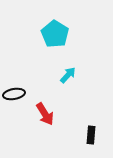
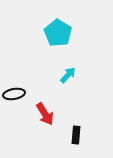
cyan pentagon: moved 3 px right, 1 px up
black rectangle: moved 15 px left
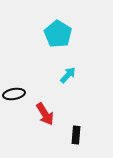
cyan pentagon: moved 1 px down
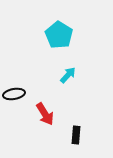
cyan pentagon: moved 1 px right, 1 px down
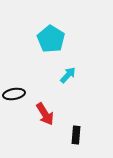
cyan pentagon: moved 8 px left, 4 px down
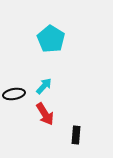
cyan arrow: moved 24 px left, 11 px down
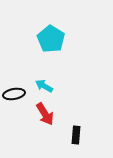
cyan arrow: rotated 102 degrees counterclockwise
